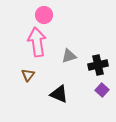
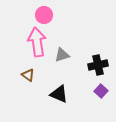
gray triangle: moved 7 px left, 1 px up
brown triangle: rotated 32 degrees counterclockwise
purple square: moved 1 px left, 1 px down
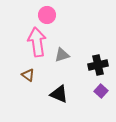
pink circle: moved 3 px right
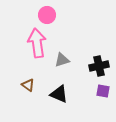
pink arrow: moved 1 px down
gray triangle: moved 5 px down
black cross: moved 1 px right, 1 px down
brown triangle: moved 10 px down
purple square: moved 2 px right; rotated 32 degrees counterclockwise
